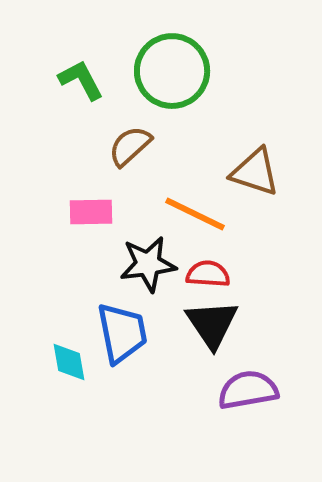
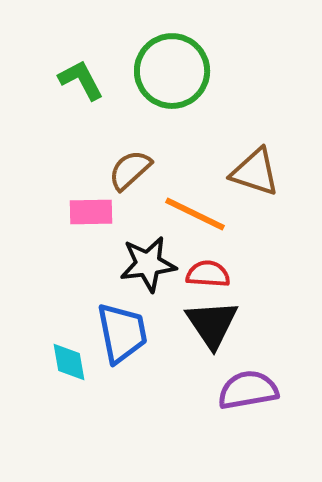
brown semicircle: moved 24 px down
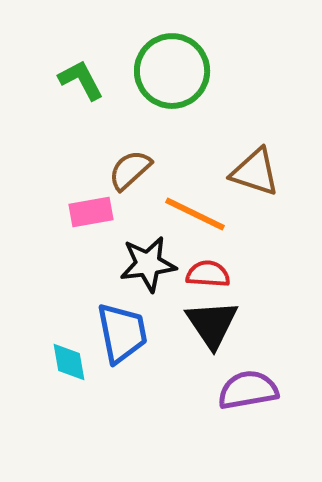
pink rectangle: rotated 9 degrees counterclockwise
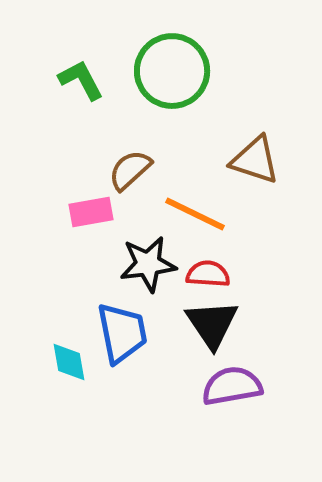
brown triangle: moved 12 px up
purple semicircle: moved 16 px left, 4 px up
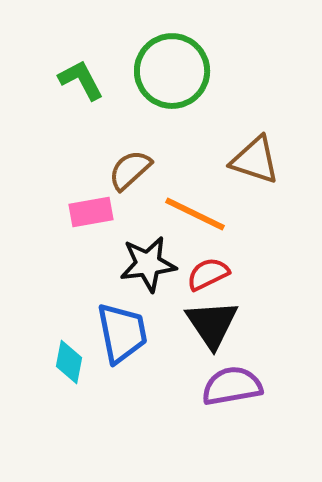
red semicircle: rotated 30 degrees counterclockwise
cyan diamond: rotated 21 degrees clockwise
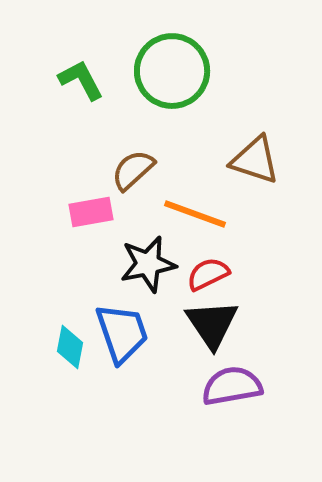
brown semicircle: moved 3 px right
orange line: rotated 6 degrees counterclockwise
black star: rotated 4 degrees counterclockwise
blue trapezoid: rotated 8 degrees counterclockwise
cyan diamond: moved 1 px right, 15 px up
